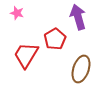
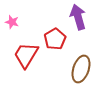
pink star: moved 5 px left, 9 px down
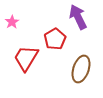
purple arrow: rotated 10 degrees counterclockwise
pink star: rotated 24 degrees clockwise
red trapezoid: moved 3 px down
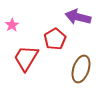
purple arrow: rotated 50 degrees counterclockwise
pink star: moved 3 px down
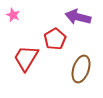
pink star: moved 1 px right, 10 px up; rotated 16 degrees counterclockwise
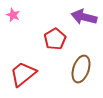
purple arrow: moved 6 px right
red trapezoid: moved 3 px left, 16 px down; rotated 20 degrees clockwise
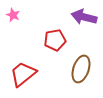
red pentagon: moved 1 px down; rotated 20 degrees clockwise
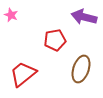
pink star: moved 2 px left
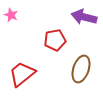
red trapezoid: moved 1 px left
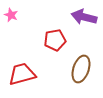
red trapezoid: rotated 24 degrees clockwise
